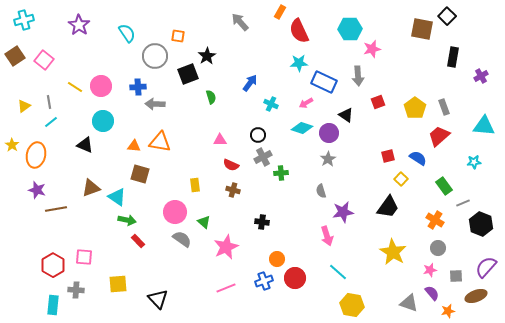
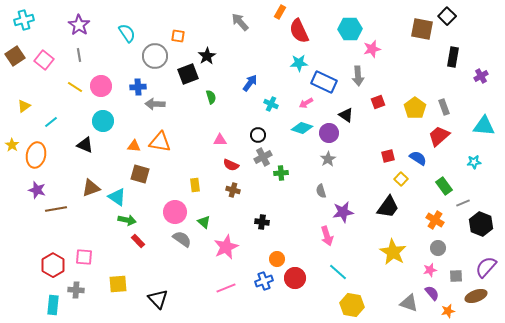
gray line at (49, 102): moved 30 px right, 47 px up
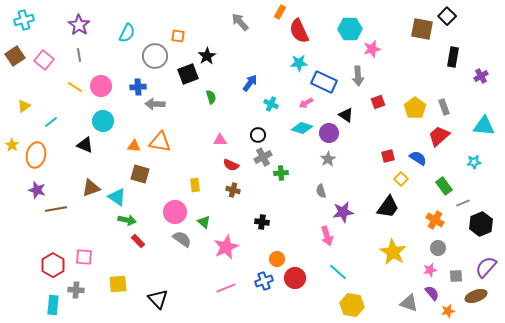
cyan semicircle at (127, 33): rotated 60 degrees clockwise
black hexagon at (481, 224): rotated 15 degrees clockwise
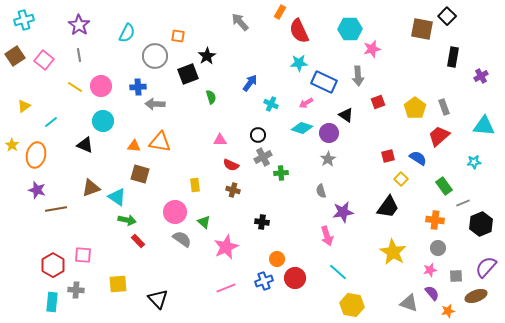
orange cross at (435, 220): rotated 24 degrees counterclockwise
pink square at (84, 257): moved 1 px left, 2 px up
cyan rectangle at (53, 305): moved 1 px left, 3 px up
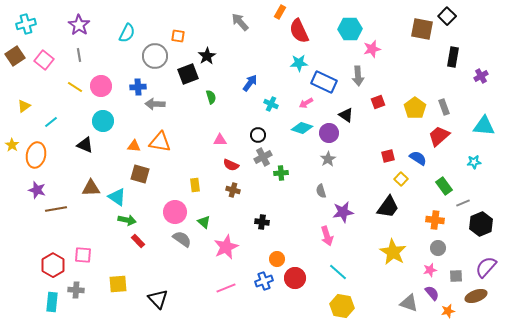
cyan cross at (24, 20): moved 2 px right, 4 px down
brown triangle at (91, 188): rotated 18 degrees clockwise
yellow hexagon at (352, 305): moved 10 px left, 1 px down
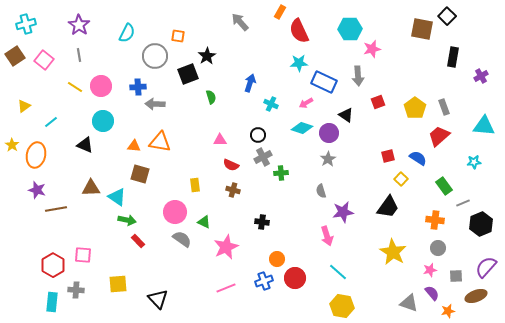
blue arrow at (250, 83): rotated 18 degrees counterclockwise
green triangle at (204, 222): rotated 16 degrees counterclockwise
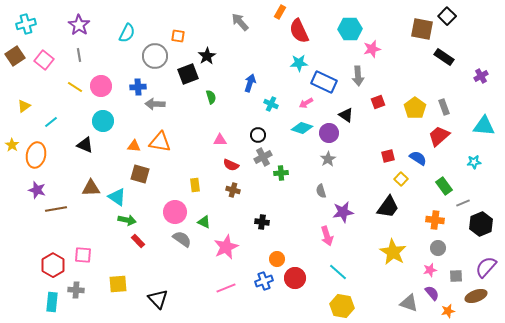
black rectangle at (453, 57): moved 9 px left; rotated 66 degrees counterclockwise
